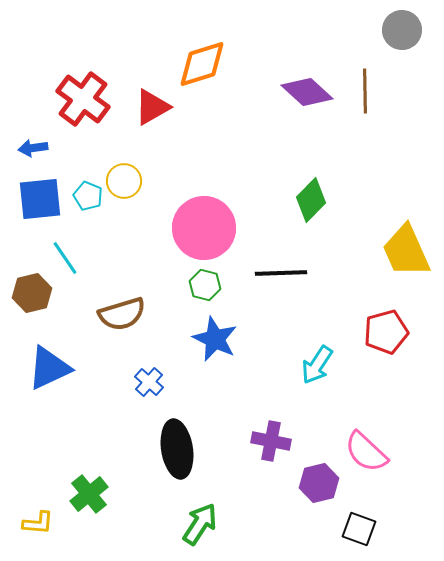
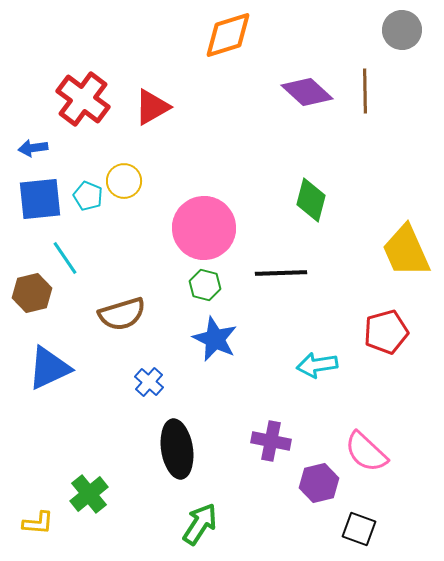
orange diamond: moved 26 px right, 29 px up
green diamond: rotated 30 degrees counterclockwise
cyan arrow: rotated 48 degrees clockwise
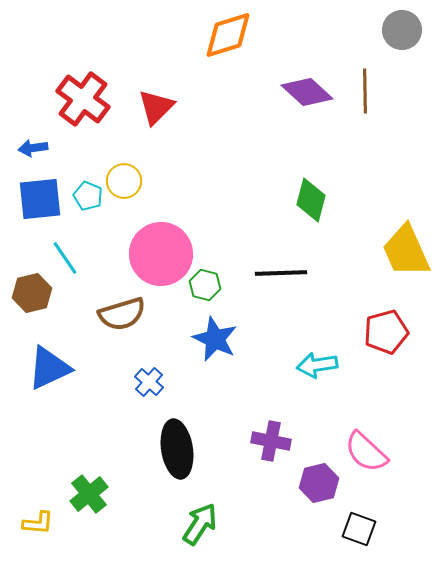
red triangle: moved 4 px right; rotated 15 degrees counterclockwise
pink circle: moved 43 px left, 26 px down
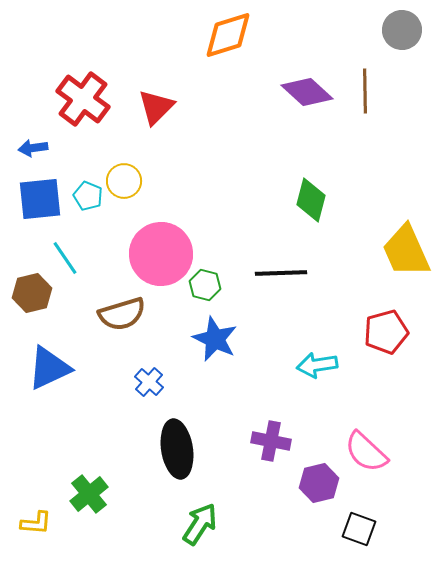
yellow L-shape: moved 2 px left
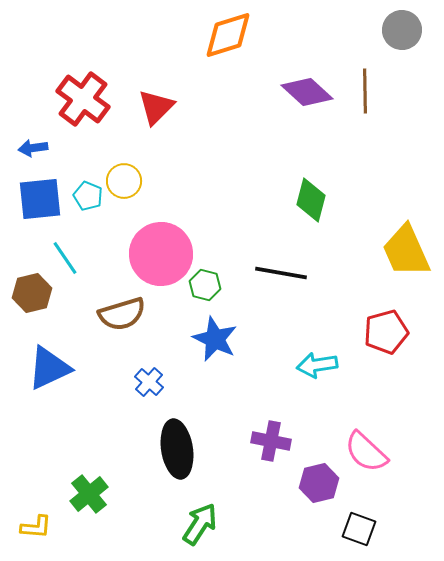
black line: rotated 12 degrees clockwise
yellow L-shape: moved 4 px down
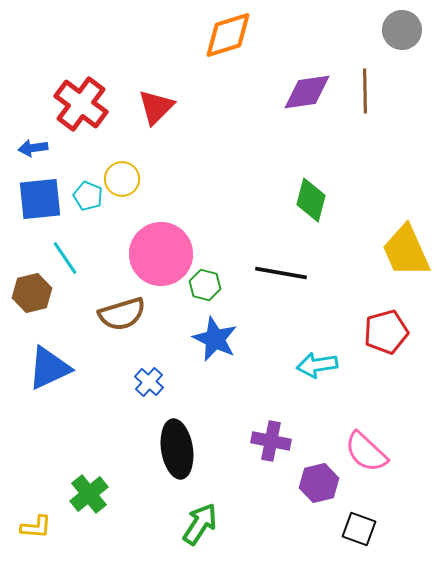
purple diamond: rotated 51 degrees counterclockwise
red cross: moved 2 px left, 5 px down
yellow circle: moved 2 px left, 2 px up
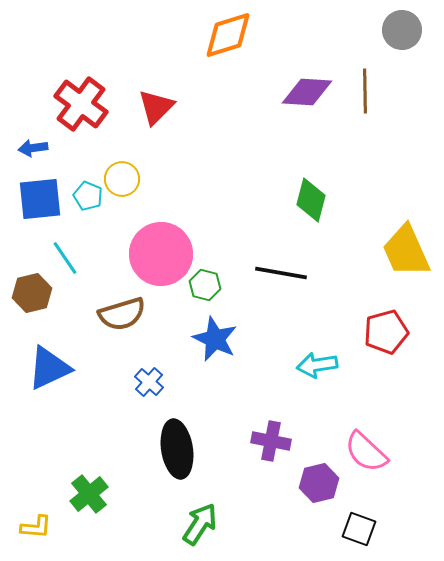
purple diamond: rotated 12 degrees clockwise
